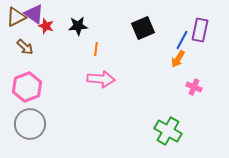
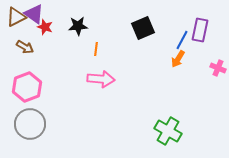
red star: moved 1 px left, 1 px down
brown arrow: rotated 12 degrees counterclockwise
pink cross: moved 24 px right, 19 px up
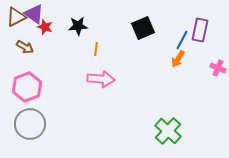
green cross: rotated 12 degrees clockwise
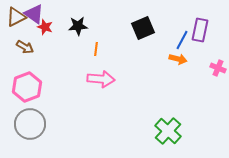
orange arrow: rotated 108 degrees counterclockwise
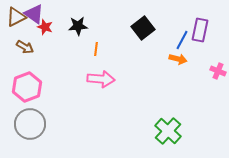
black square: rotated 15 degrees counterclockwise
pink cross: moved 3 px down
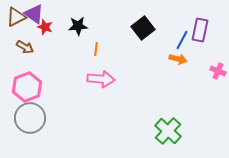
gray circle: moved 6 px up
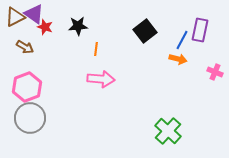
brown triangle: moved 1 px left
black square: moved 2 px right, 3 px down
pink cross: moved 3 px left, 1 px down
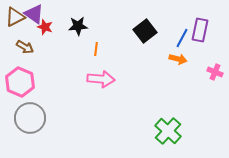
blue line: moved 2 px up
pink hexagon: moved 7 px left, 5 px up; rotated 16 degrees counterclockwise
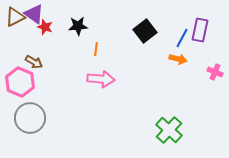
brown arrow: moved 9 px right, 15 px down
green cross: moved 1 px right, 1 px up
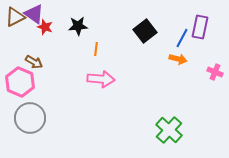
purple rectangle: moved 3 px up
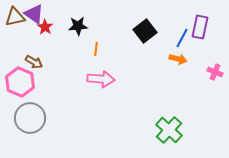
brown triangle: rotated 15 degrees clockwise
red star: rotated 14 degrees clockwise
